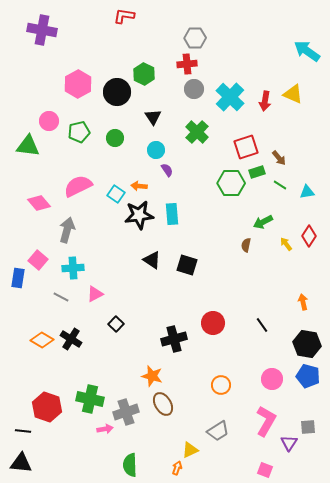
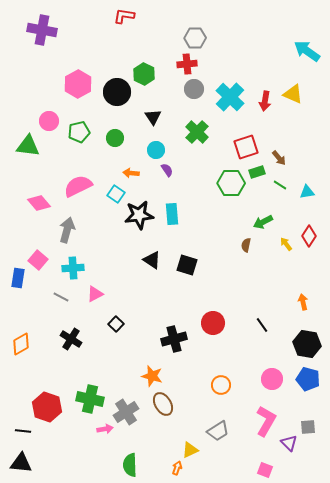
orange arrow at (139, 186): moved 8 px left, 13 px up
orange diamond at (42, 340): moved 21 px left, 4 px down; rotated 60 degrees counterclockwise
blue pentagon at (308, 376): moved 3 px down
gray cross at (126, 412): rotated 15 degrees counterclockwise
purple triangle at (289, 443): rotated 18 degrees counterclockwise
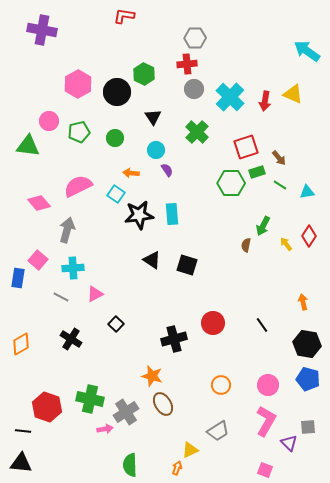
green arrow at (263, 222): moved 4 px down; rotated 36 degrees counterclockwise
pink circle at (272, 379): moved 4 px left, 6 px down
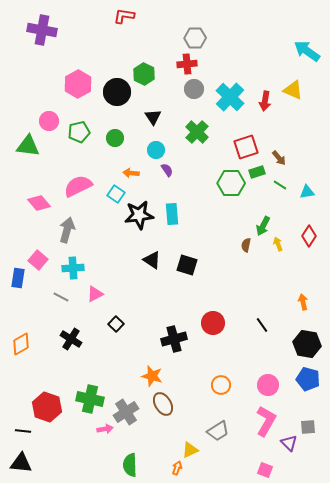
yellow triangle at (293, 94): moved 4 px up
yellow arrow at (286, 244): moved 8 px left; rotated 16 degrees clockwise
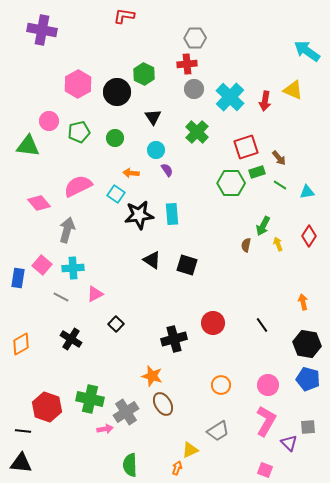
pink square at (38, 260): moved 4 px right, 5 px down
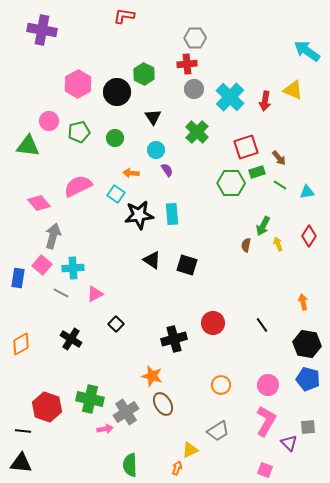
gray arrow at (67, 230): moved 14 px left, 6 px down
gray line at (61, 297): moved 4 px up
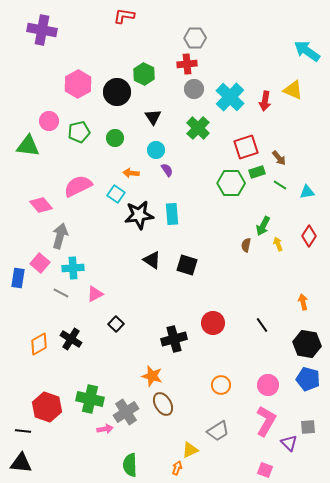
green cross at (197, 132): moved 1 px right, 4 px up
pink diamond at (39, 203): moved 2 px right, 2 px down
gray arrow at (53, 236): moved 7 px right
pink square at (42, 265): moved 2 px left, 2 px up
orange diamond at (21, 344): moved 18 px right
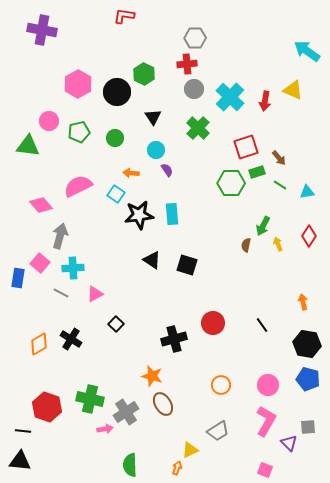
black triangle at (21, 463): moved 1 px left, 2 px up
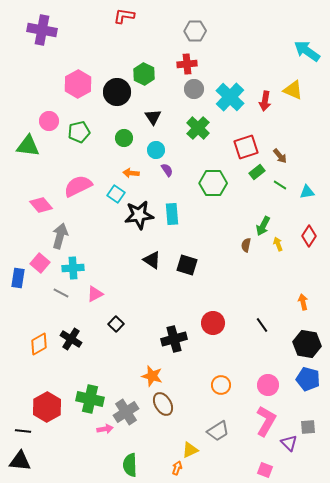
gray hexagon at (195, 38): moved 7 px up
green circle at (115, 138): moved 9 px right
brown arrow at (279, 158): moved 1 px right, 2 px up
green rectangle at (257, 172): rotated 21 degrees counterclockwise
green hexagon at (231, 183): moved 18 px left
red hexagon at (47, 407): rotated 12 degrees clockwise
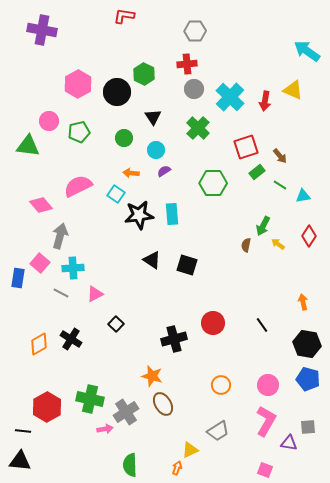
purple semicircle at (167, 170): moved 3 px left, 1 px down; rotated 88 degrees counterclockwise
cyan triangle at (307, 192): moved 4 px left, 4 px down
yellow arrow at (278, 244): rotated 32 degrees counterclockwise
purple triangle at (289, 443): rotated 36 degrees counterclockwise
